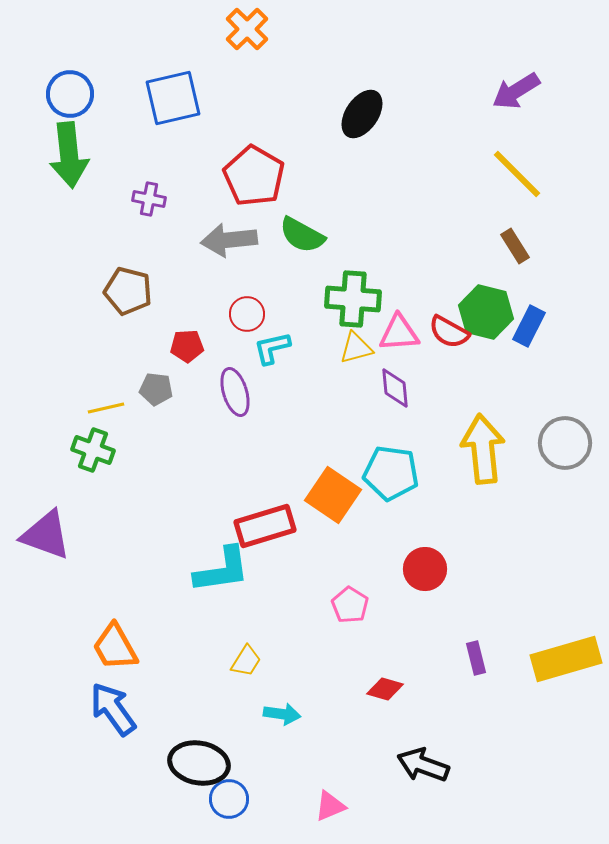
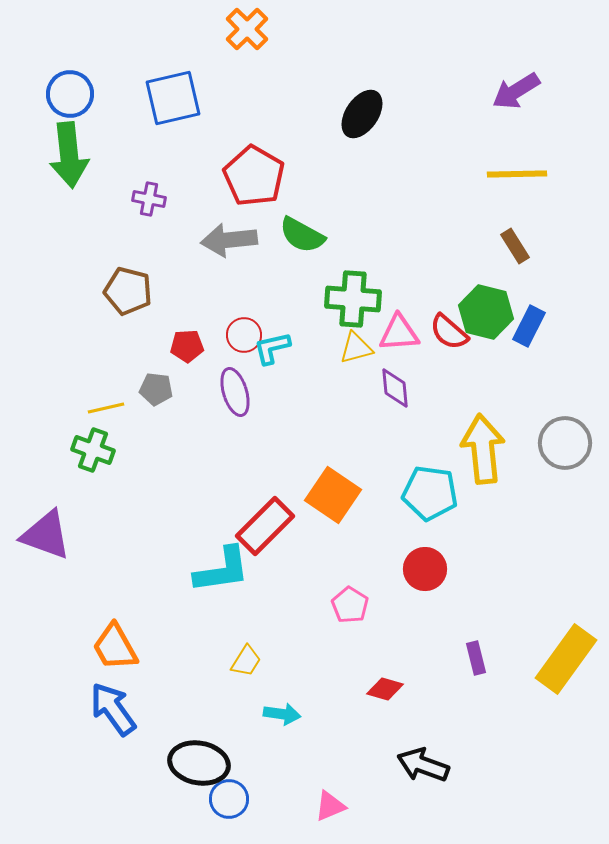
yellow line at (517, 174): rotated 46 degrees counterclockwise
red circle at (247, 314): moved 3 px left, 21 px down
red semicircle at (449, 332): rotated 12 degrees clockwise
cyan pentagon at (391, 473): moved 39 px right, 20 px down
red rectangle at (265, 526): rotated 28 degrees counterclockwise
yellow rectangle at (566, 659): rotated 38 degrees counterclockwise
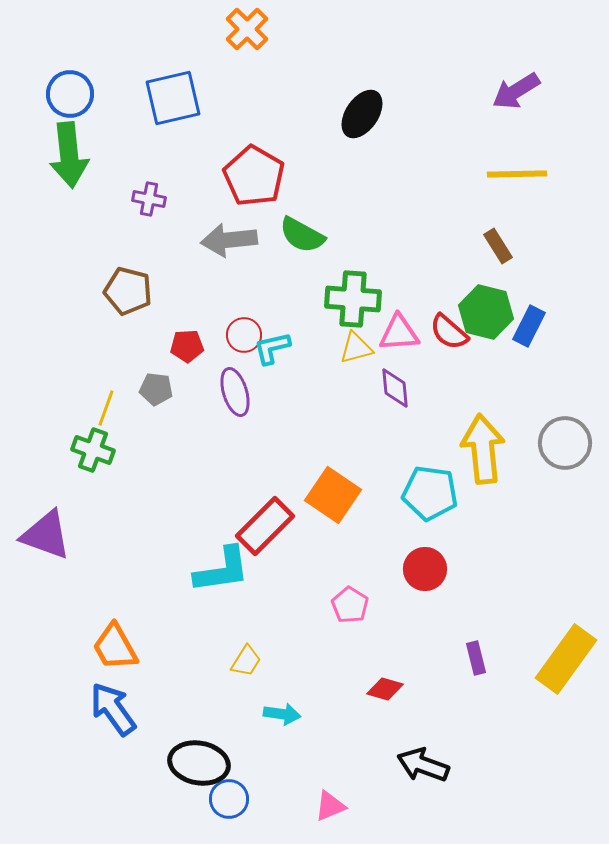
brown rectangle at (515, 246): moved 17 px left
yellow line at (106, 408): rotated 57 degrees counterclockwise
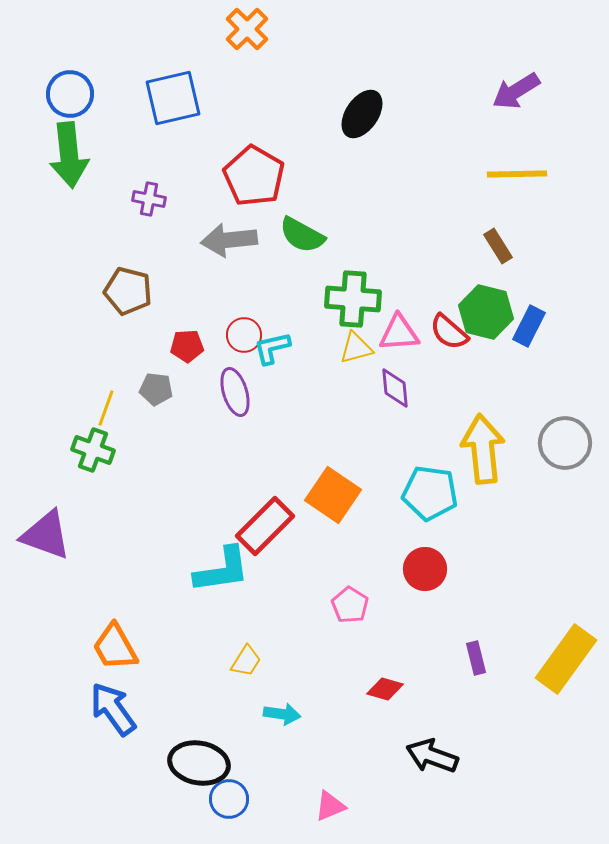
black arrow at (423, 765): moved 9 px right, 9 px up
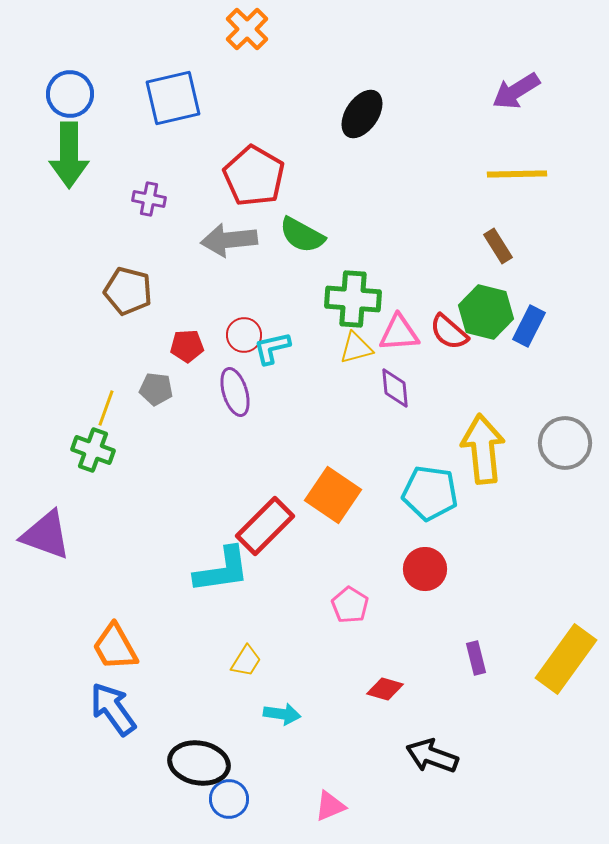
green arrow at (69, 155): rotated 6 degrees clockwise
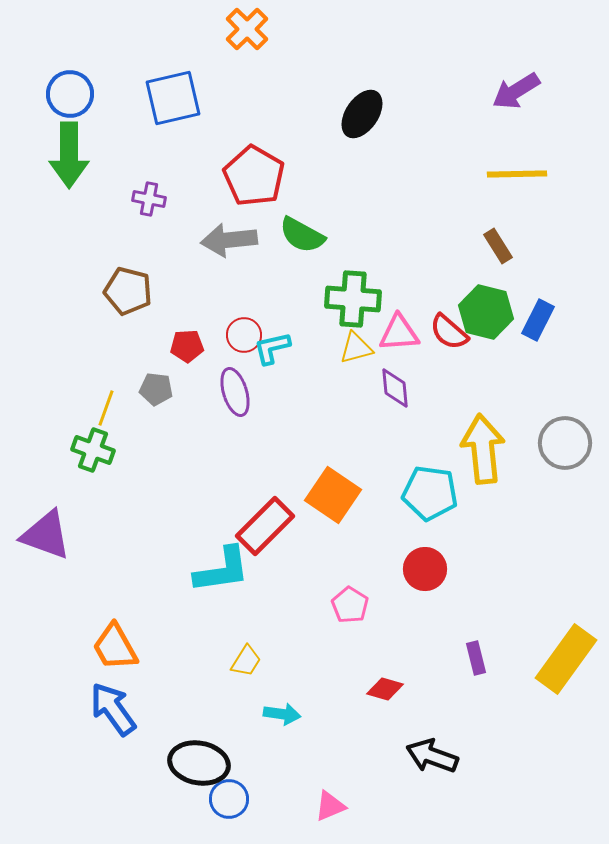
blue rectangle at (529, 326): moved 9 px right, 6 px up
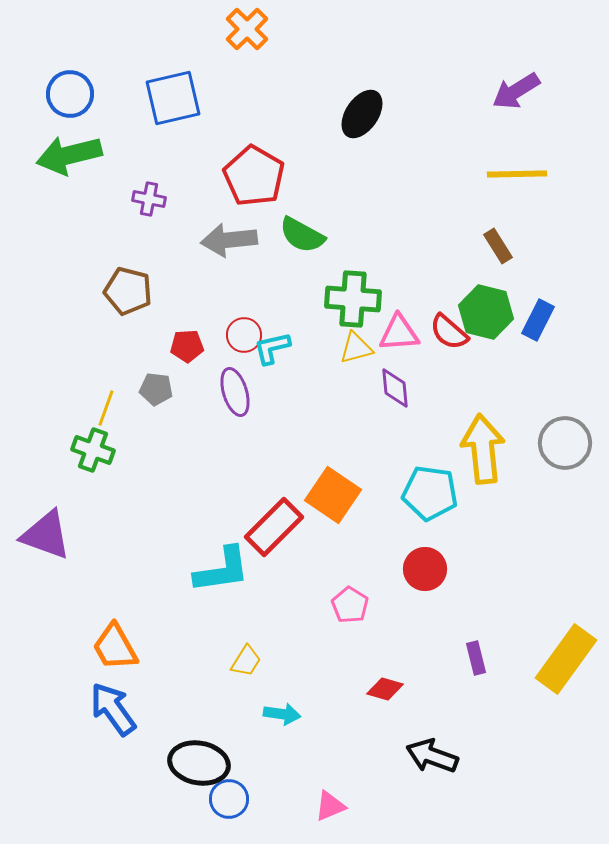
green arrow at (69, 155): rotated 76 degrees clockwise
red rectangle at (265, 526): moved 9 px right, 1 px down
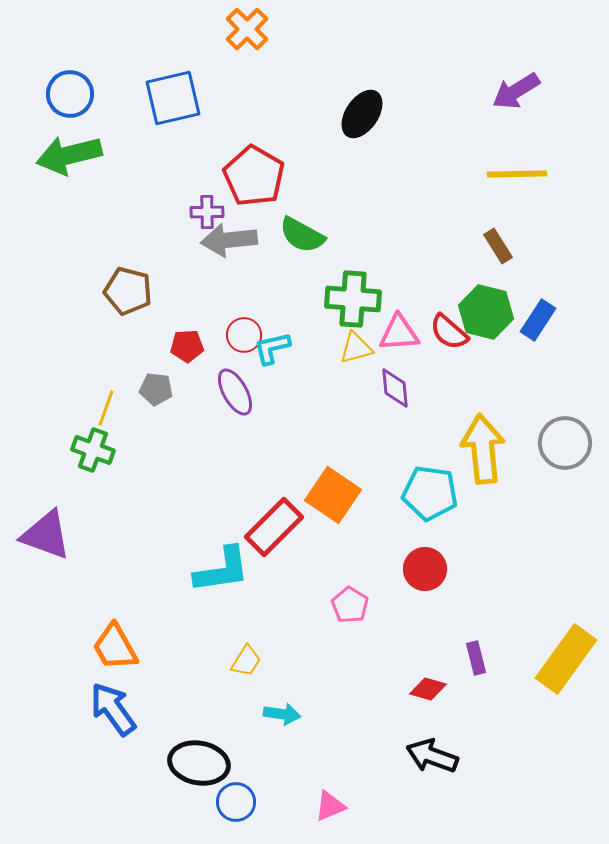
purple cross at (149, 199): moved 58 px right, 13 px down; rotated 12 degrees counterclockwise
blue rectangle at (538, 320): rotated 6 degrees clockwise
purple ellipse at (235, 392): rotated 12 degrees counterclockwise
red diamond at (385, 689): moved 43 px right
blue circle at (229, 799): moved 7 px right, 3 px down
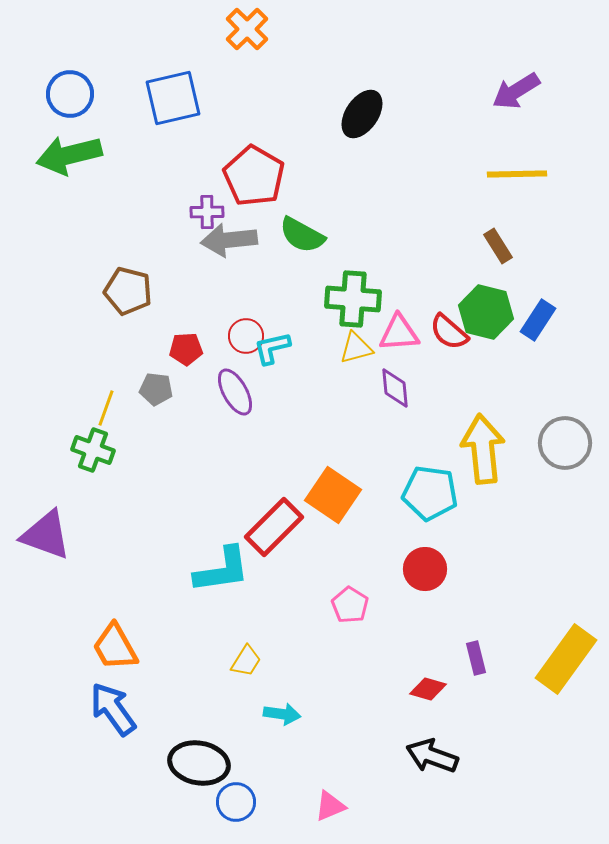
red circle at (244, 335): moved 2 px right, 1 px down
red pentagon at (187, 346): moved 1 px left, 3 px down
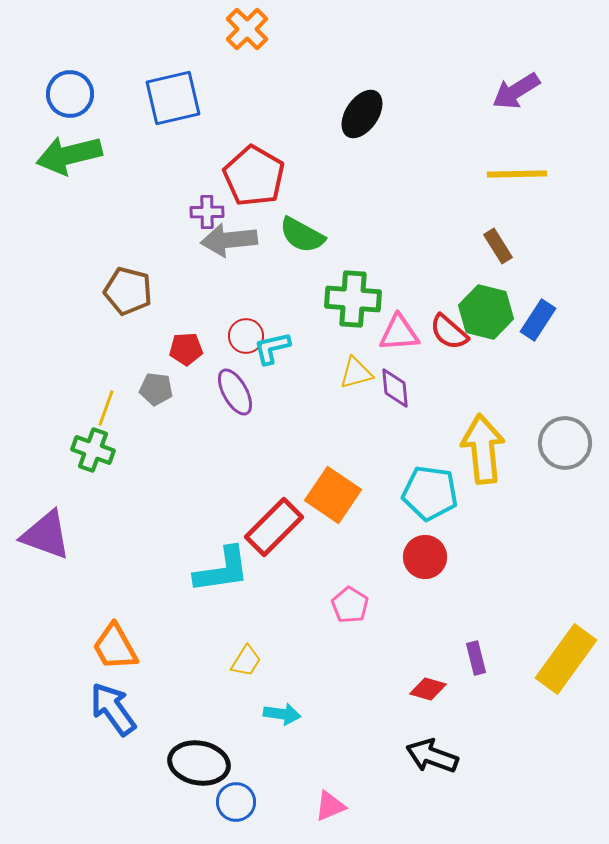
yellow triangle at (356, 348): moved 25 px down
red circle at (425, 569): moved 12 px up
